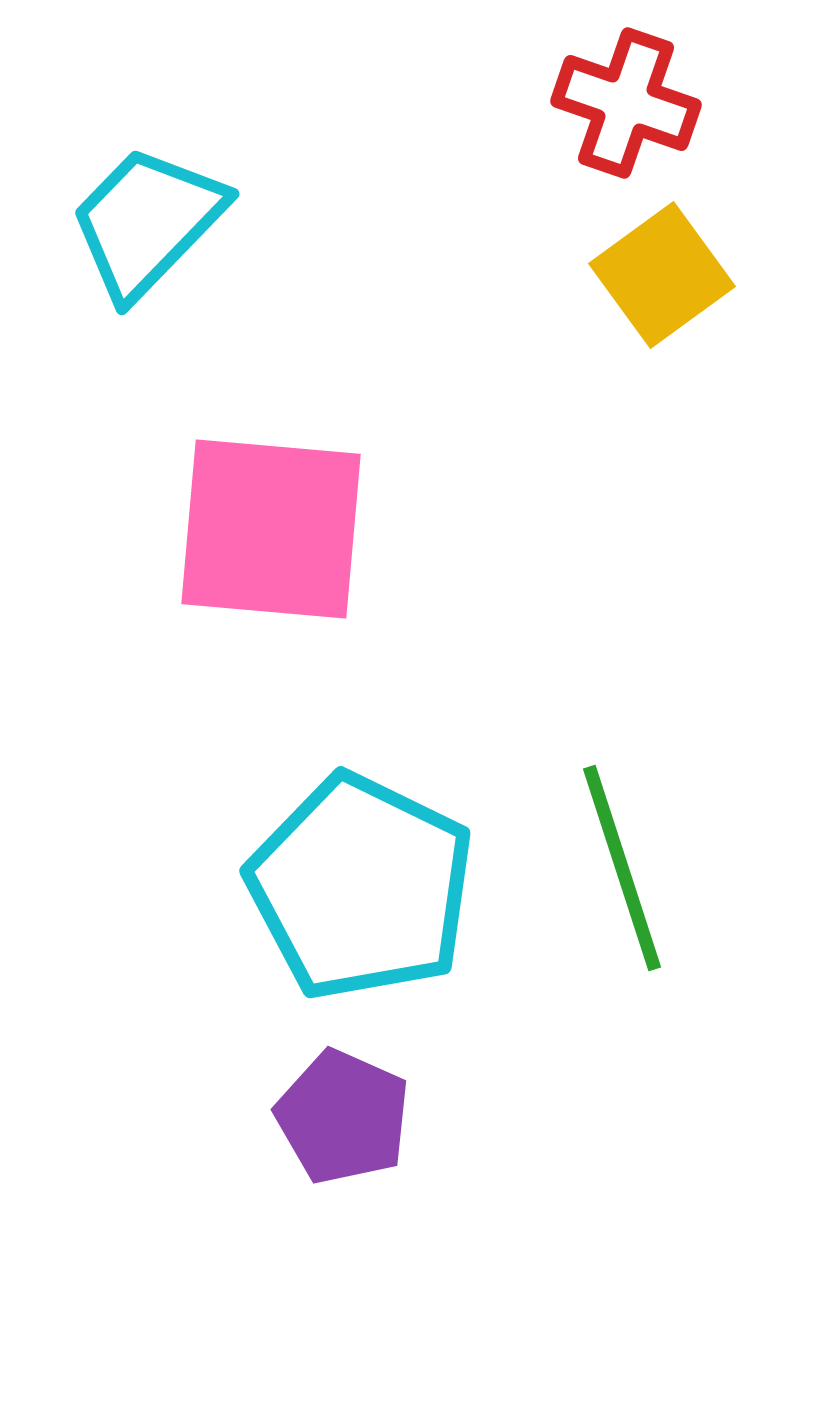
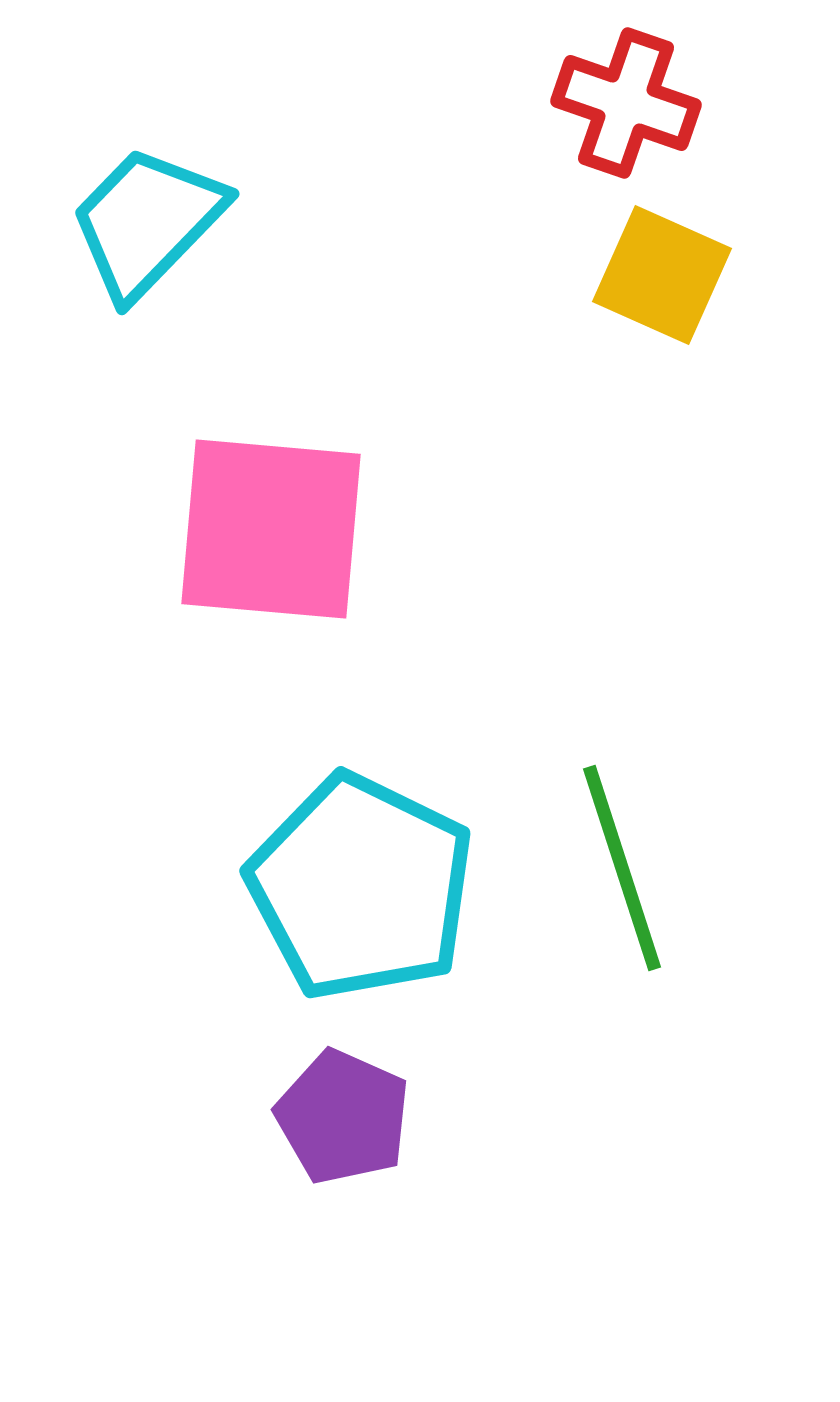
yellow square: rotated 30 degrees counterclockwise
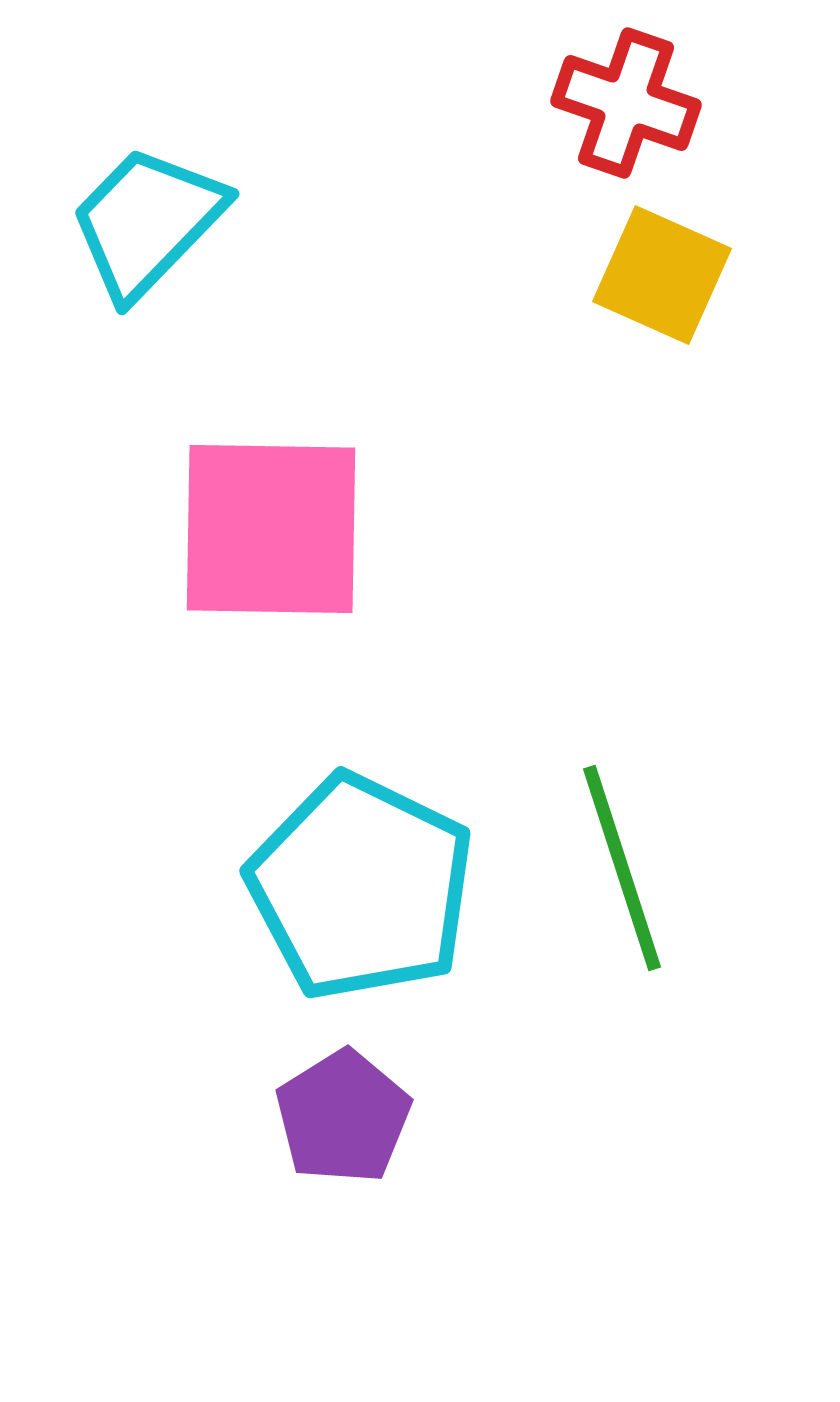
pink square: rotated 4 degrees counterclockwise
purple pentagon: rotated 16 degrees clockwise
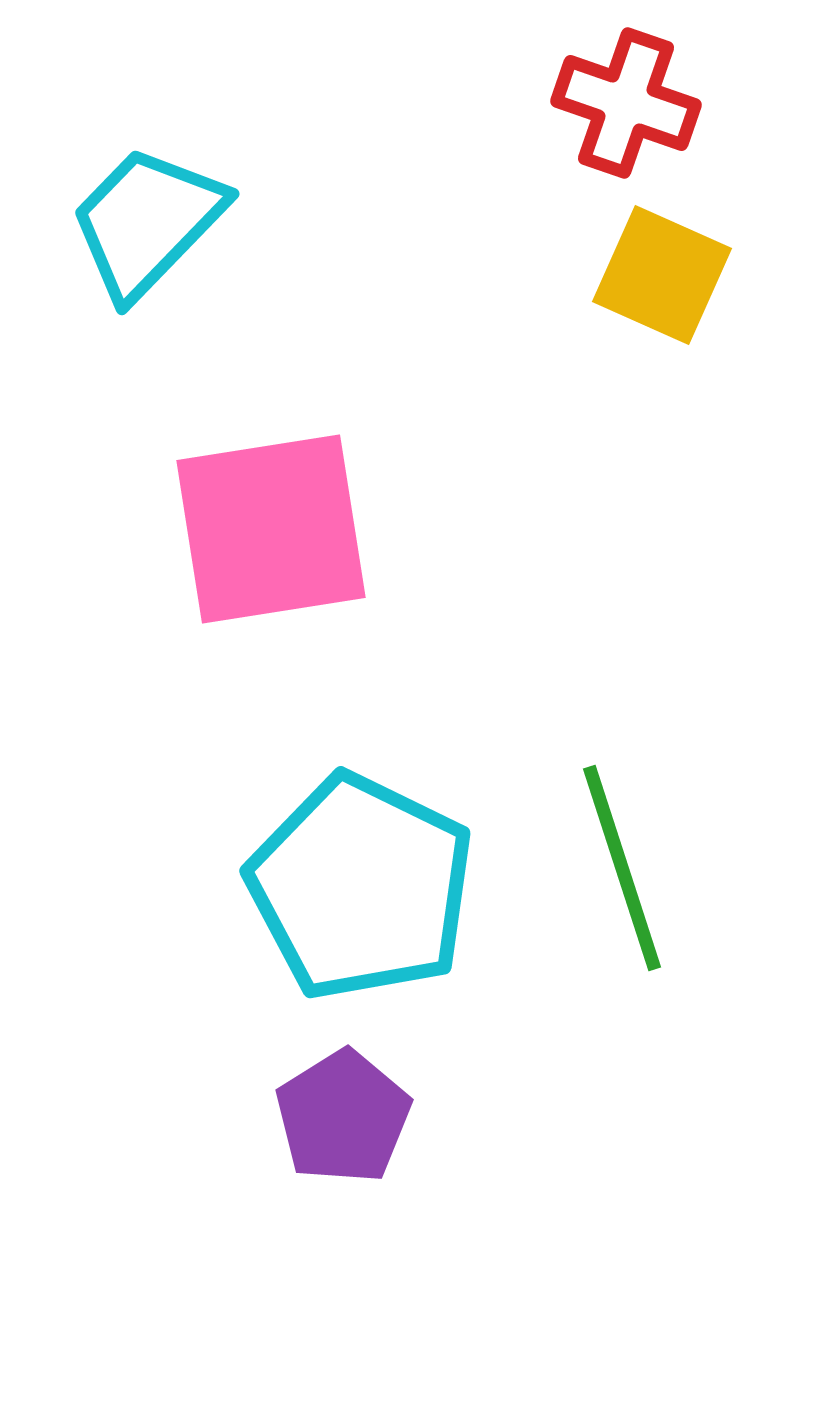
pink square: rotated 10 degrees counterclockwise
